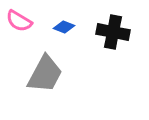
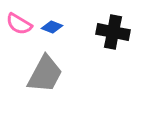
pink semicircle: moved 3 px down
blue diamond: moved 12 px left
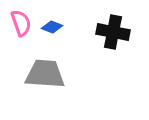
pink semicircle: moved 2 px right, 1 px up; rotated 140 degrees counterclockwise
gray trapezoid: rotated 114 degrees counterclockwise
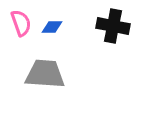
blue diamond: rotated 20 degrees counterclockwise
black cross: moved 6 px up
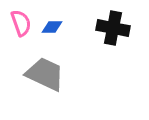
black cross: moved 2 px down
gray trapezoid: rotated 21 degrees clockwise
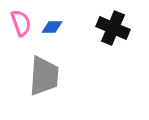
black cross: rotated 12 degrees clockwise
gray trapezoid: moved 1 px left, 2 px down; rotated 69 degrees clockwise
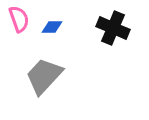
pink semicircle: moved 2 px left, 4 px up
gray trapezoid: rotated 141 degrees counterclockwise
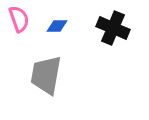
blue diamond: moved 5 px right, 1 px up
gray trapezoid: moved 2 px right, 1 px up; rotated 33 degrees counterclockwise
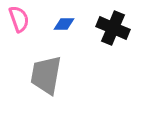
blue diamond: moved 7 px right, 2 px up
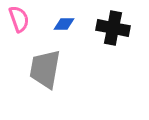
black cross: rotated 12 degrees counterclockwise
gray trapezoid: moved 1 px left, 6 px up
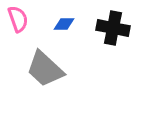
pink semicircle: moved 1 px left
gray trapezoid: rotated 57 degrees counterclockwise
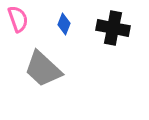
blue diamond: rotated 70 degrees counterclockwise
gray trapezoid: moved 2 px left
